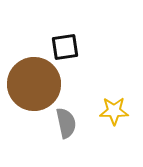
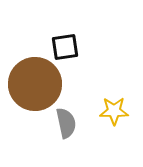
brown circle: moved 1 px right
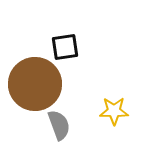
gray semicircle: moved 7 px left, 2 px down; rotated 8 degrees counterclockwise
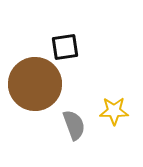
gray semicircle: moved 15 px right
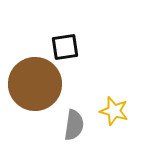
yellow star: rotated 16 degrees clockwise
gray semicircle: rotated 28 degrees clockwise
